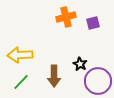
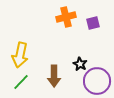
yellow arrow: rotated 75 degrees counterclockwise
purple circle: moved 1 px left
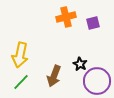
brown arrow: rotated 20 degrees clockwise
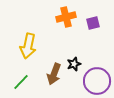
yellow arrow: moved 8 px right, 9 px up
black star: moved 6 px left; rotated 24 degrees clockwise
brown arrow: moved 2 px up
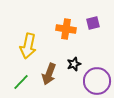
orange cross: moved 12 px down; rotated 24 degrees clockwise
brown arrow: moved 5 px left
